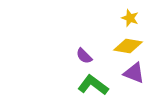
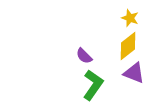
yellow diamond: rotated 48 degrees counterclockwise
green L-shape: rotated 88 degrees clockwise
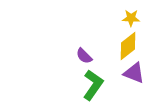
yellow star: moved 1 px right; rotated 18 degrees counterclockwise
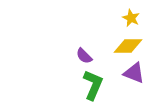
yellow star: rotated 24 degrees clockwise
yellow diamond: rotated 40 degrees clockwise
green L-shape: rotated 12 degrees counterclockwise
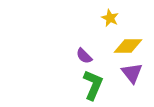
yellow star: moved 21 px left
purple triangle: moved 2 px left; rotated 30 degrees clockwise
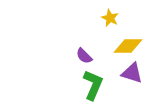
purple triangle: rotated 35 degrees counterclockwise
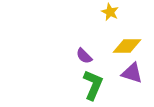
yellow star: moved 6 px up
yellow diamond: moved 1 px left
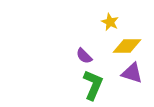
yellow star: moved 10 px down
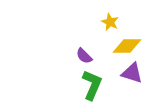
green L-shape: moved 1 px left
